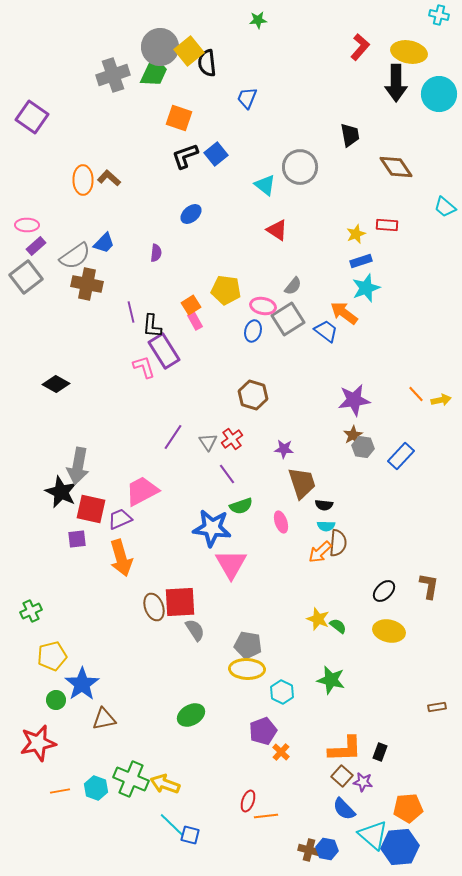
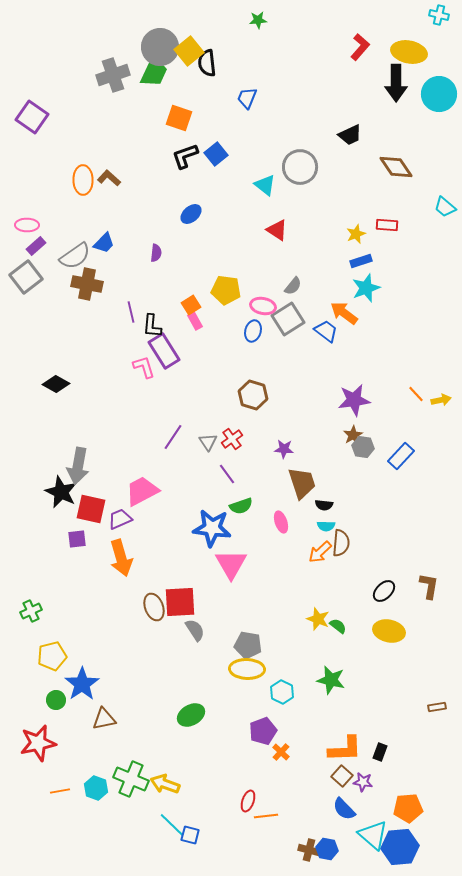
black trapezoid at (350, 135): rotated 75 degrees clockwise
brown semicircle at (338, 543): moved 3 px right
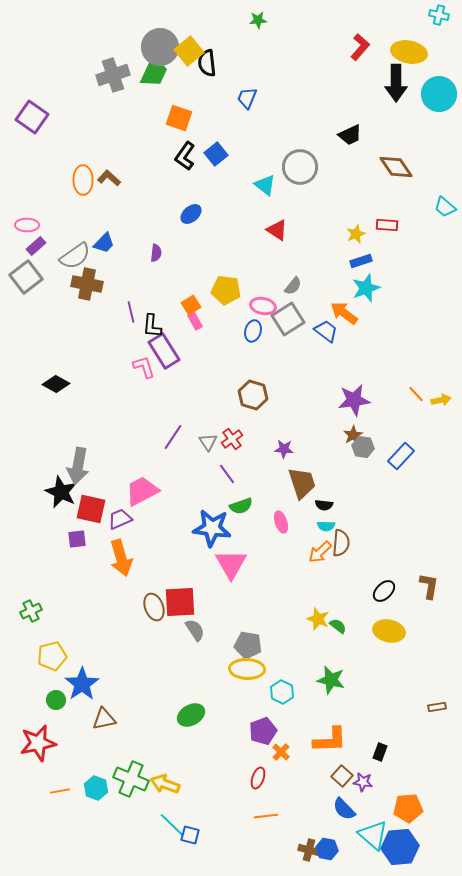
black L-shape at (185, 156): rotated 36 degrees counterclockwise
orange L-shape at (345, 749): moved 15 px left, 9 px up
red ellipse at (248, 801): moved 10 px right, 23 px up
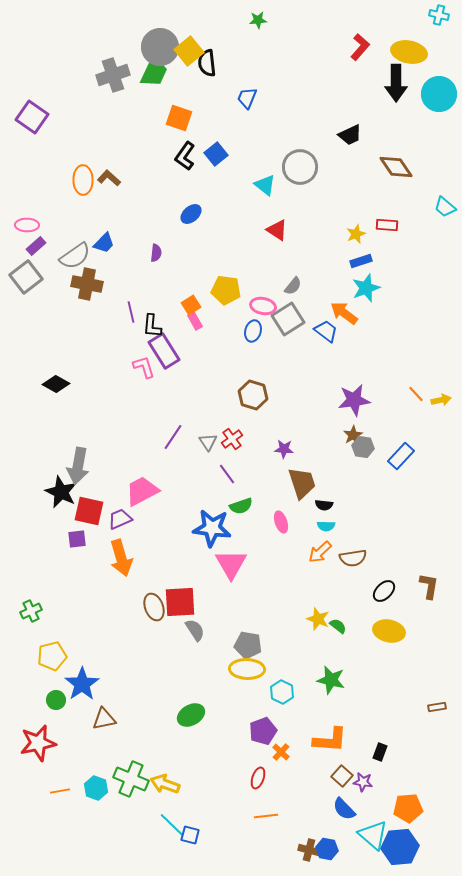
red square at (91, 509): moved 2 px left, 2 px down
brown semicircle at (341, 543): moved 12 px right, 15 px down; rotated 76 degrees clockwise
orange L-shape at (330, 740): rotated 6 degrees clockwise
